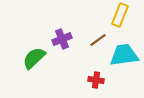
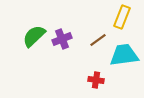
yellow rectangle: moved 2 px right, 2 px down
green semicircle: moved 22 px up
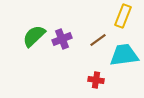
yellow rectangle: moved 1 px right, 1 px up
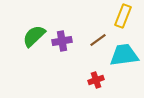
purple cross: moved 2 px down; rotated 12 degrees clockwise
red cross: rotated 28 degrees counterclockwise
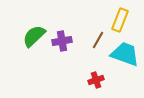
yellow rectangle: moved 3 px left, 4 px down
brown line: rotated 24 degrees counterclockwise
cyan trapezoid: moved 1 px right, 1 px up; rotated 28 degrees clockwise
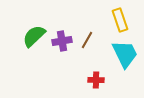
yellow rectangle: rotated 40 degrees counterclockwise
brown line: moved 11 px left
cyan trapezoid: rotated 44 degrees clockwise
red cross: rotated 21 degrees clockwise
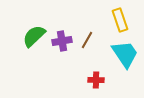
cyan trapezoid: rotated 8 degrees counterclockwise
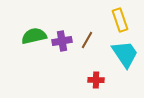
green semicircle: rotated 30 degrees clockwise
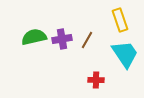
green semicircle: moved 1 px down
purple cross: moved 2 px up
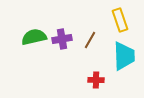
brown line: moved 3 px right
cyan trapezoid: moved 1 px left, 2 px down; rotated 32 degrees clockwise
